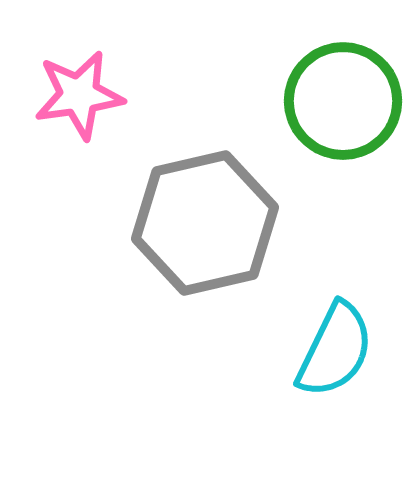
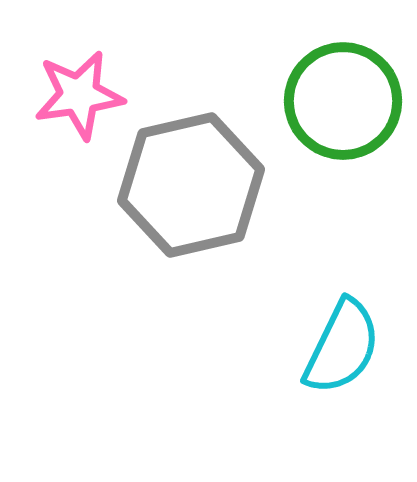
gray hexagon: moved 14 px left, 38 px up
cyan semicircle: moved 7 px right, 3 px up
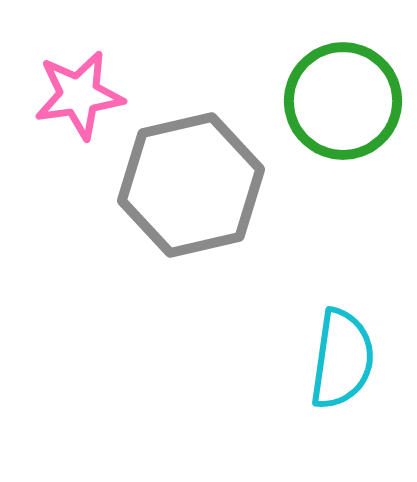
cyan semicircle: moved 12 px down; rotated 18 degrees counterclockwise
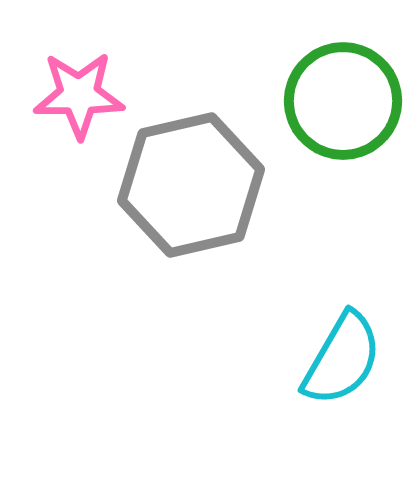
pink star: rotated 8 degrees clockwise
cyan semicircle: rotated 22 degrees clockwise
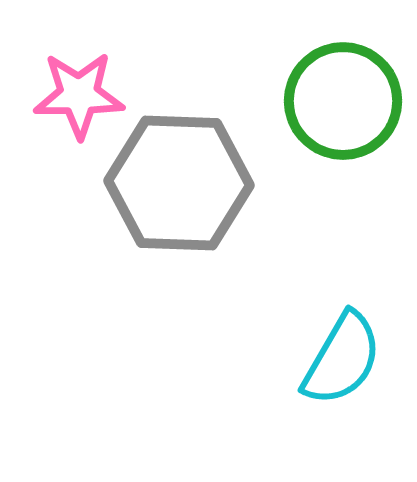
gray hexagon: moved 12 px left, 2 px up; rotated 15 degrees clockwise
